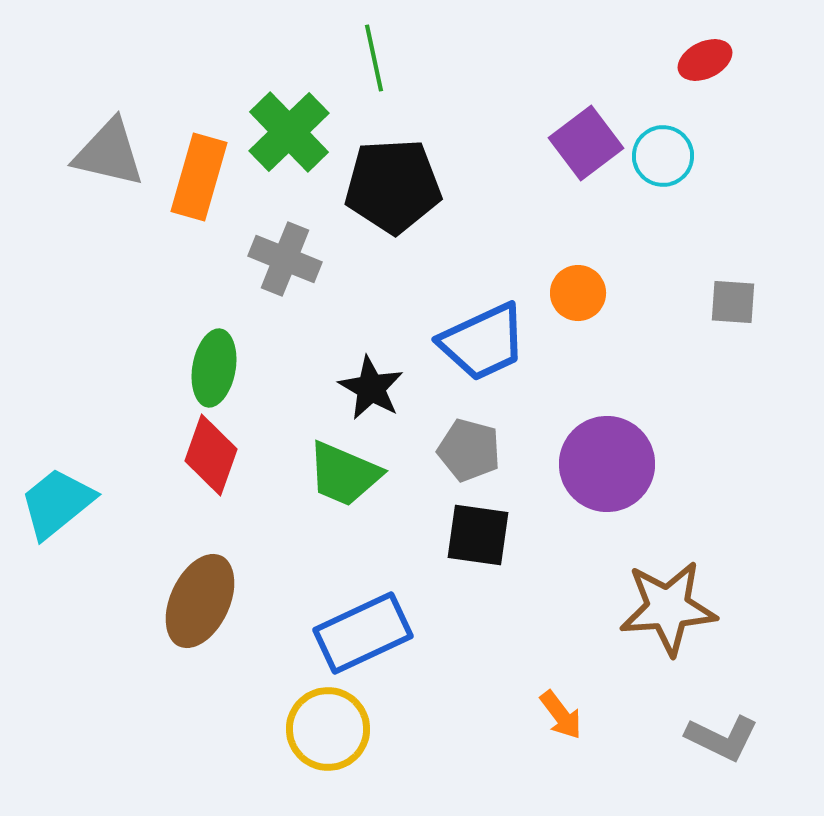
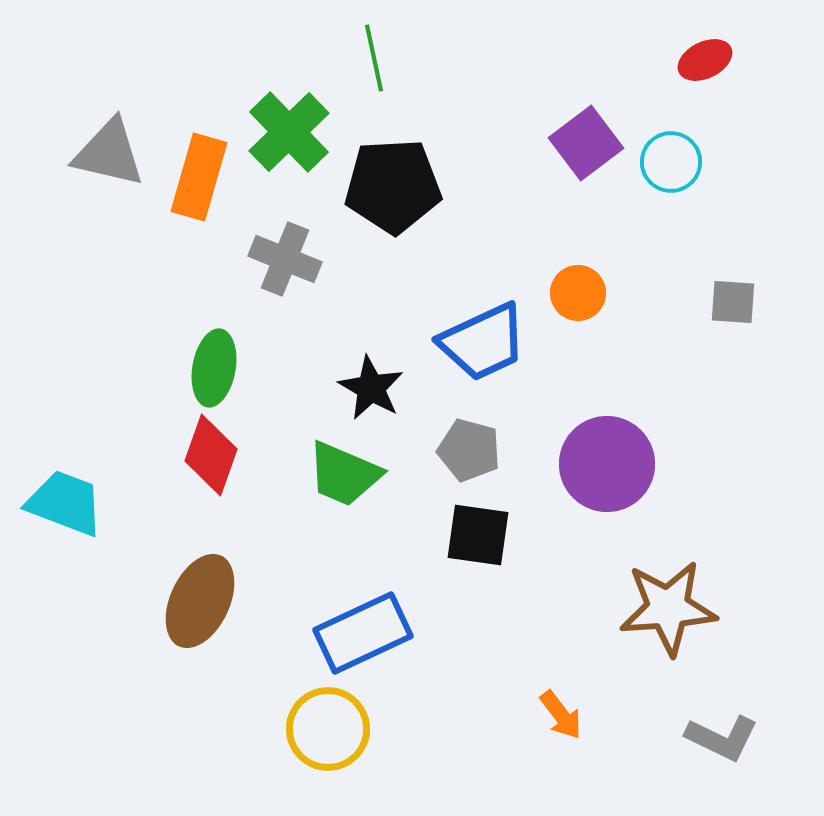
cyan circle: moved 8 px right, 6 px down
cyan trapezoid: moved 8 px right; rotated 60 degrees clockwise
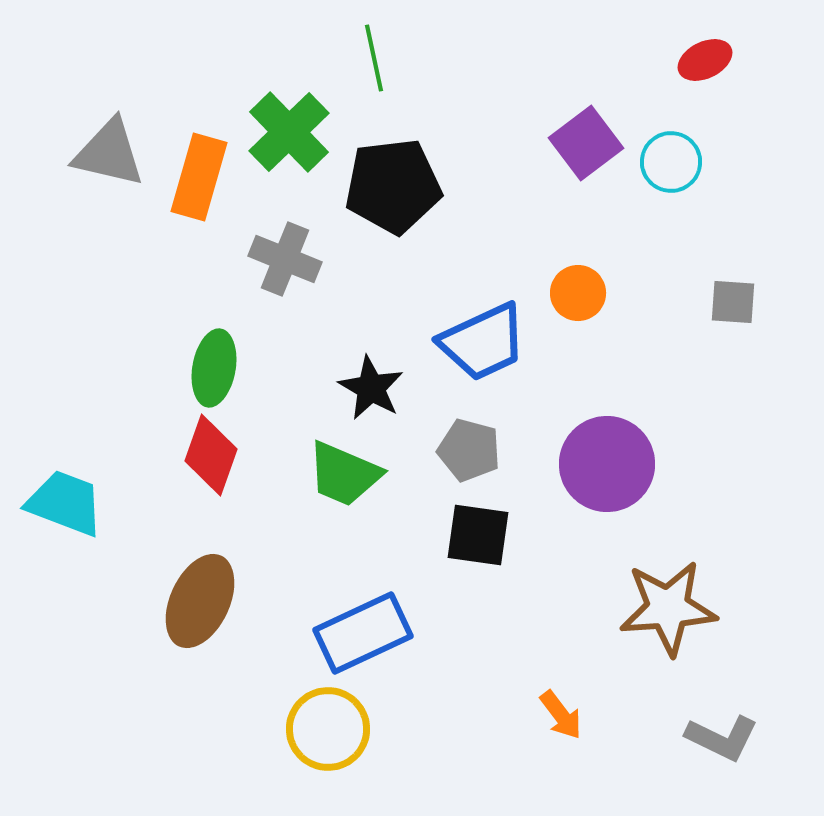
black pentagon: rotated 4 degrees counterclockwise
